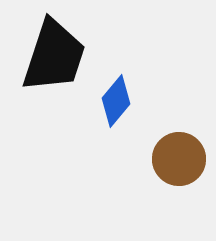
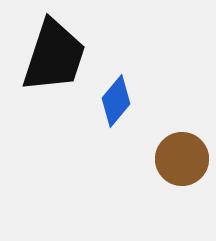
brown circle: moved 3 px right
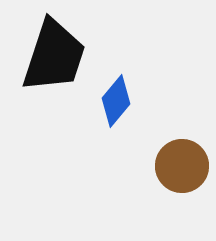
brown circle: moved 7 px down
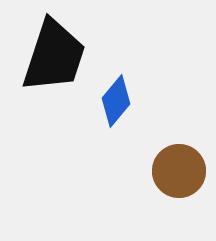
brown circle: moved 3 px left, 5 px down
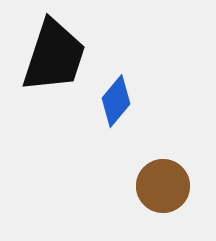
brown circle: moved 16 px left, 15 px down
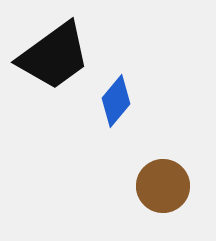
black trapezoid: rotated 36 degrees clockwise
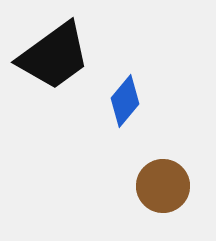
blue diamond: moved 9 px right
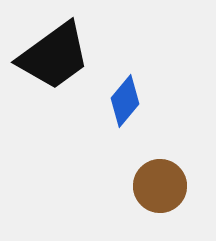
brown circle: moved 3 px left
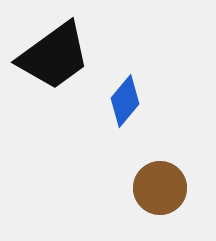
brown circle: moved 2 px down
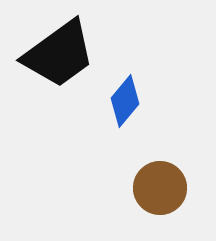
black trapezoid: moved 5 px right, 2 px up
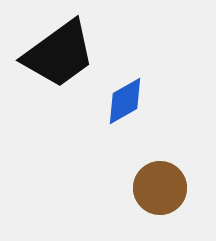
blue diamond: rotated 21 degrees clockwise
